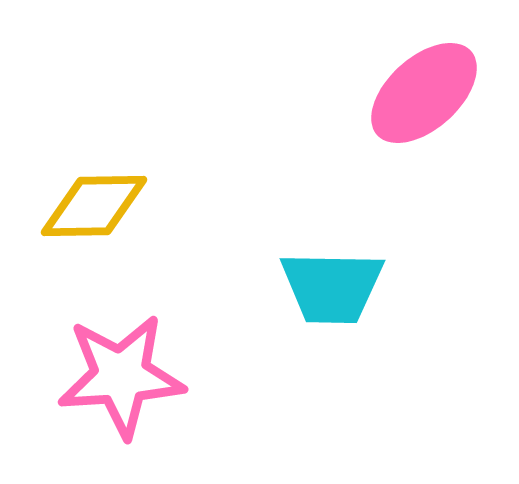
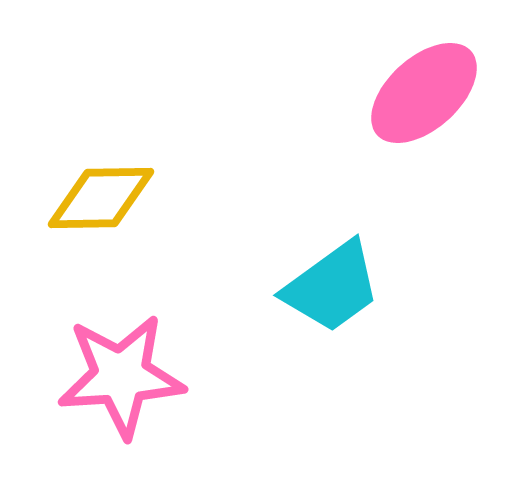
yellow diamond: moved 7 px right, 8 px up
cyan trapezoid: rotated 37 degrees counterclockwise
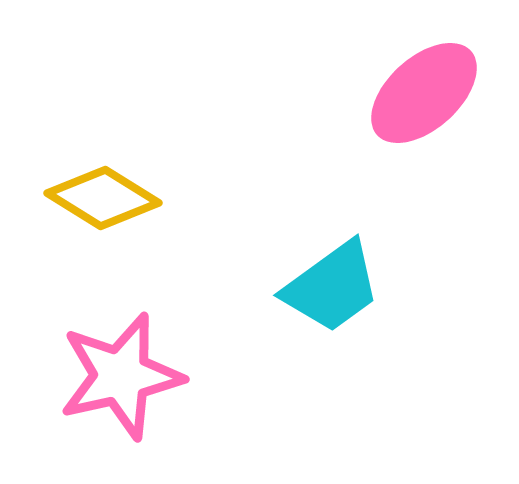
yellow diamond: moved 2 px right; rotated 33 degrees clockwise
pink star: rotated 9 degrees counterclockwise
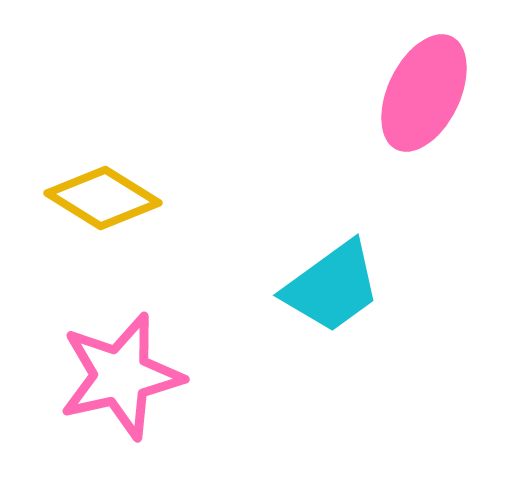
pink ellipse: rotated 22 degrees counterclockwise
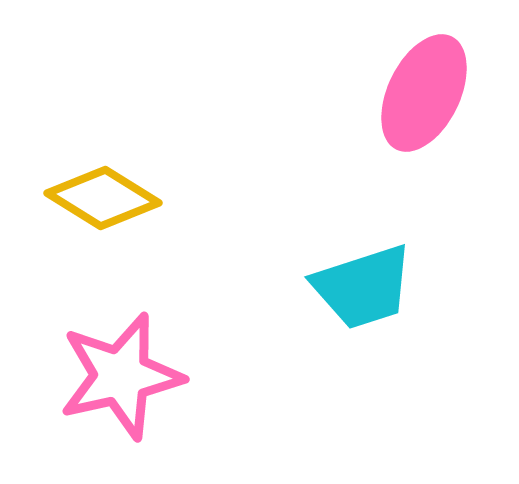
cyan trapezoid: moved 31 px right; rotated 18 degrees clockwise
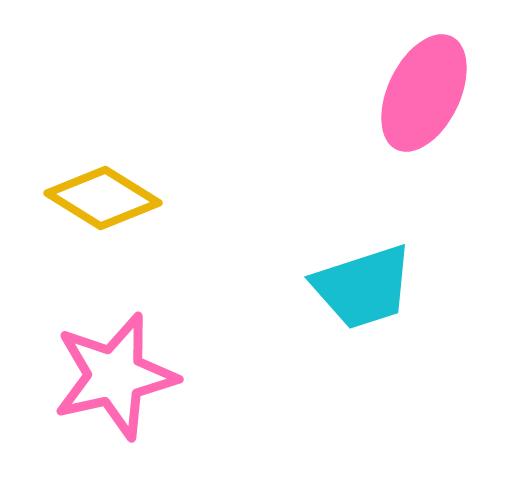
pink star: moved 6 px left
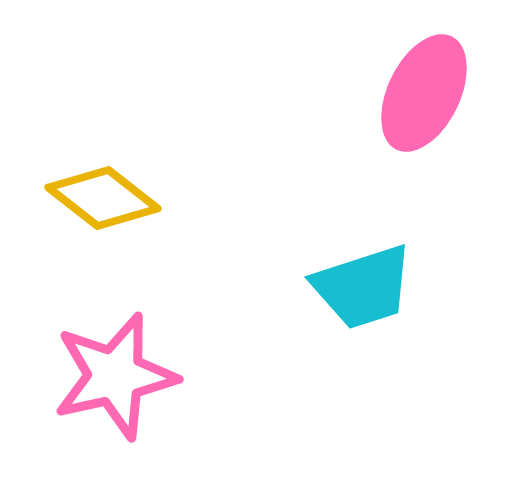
yellow diamond: rotated 6 degrees clockwise
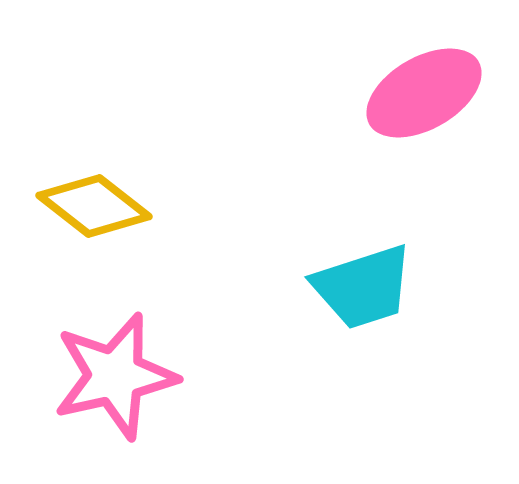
pink ellipse: rotated 34 degrees clockwise
yellow diamond: moved 9 px left, 8 px down
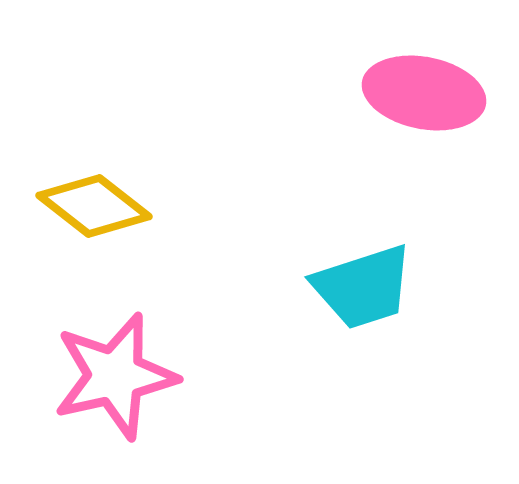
pink ellipse: rotated 41 degrees clockwise
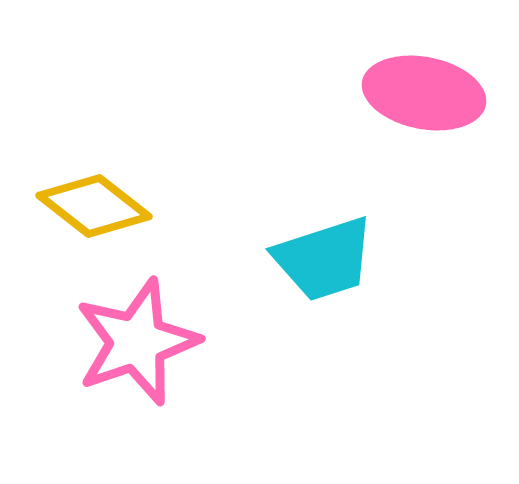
cyan trapezoid: moved 39 px left, 28 px up
pink star: moved 22 px right, 34 px up; rotated 6 degrees counterclockwise
